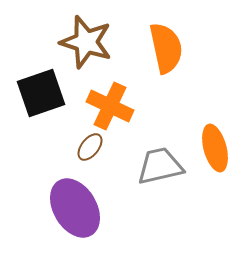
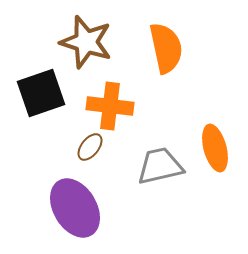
orange cross: rotated 18 degrees counterclockwise
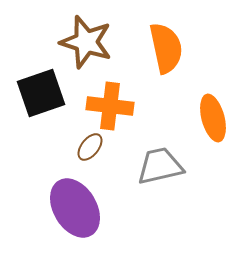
orange ellipse: moved 2 px left, 30 px up
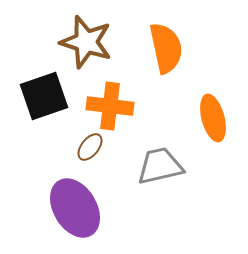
black square: moved 3 px right, 3 px down
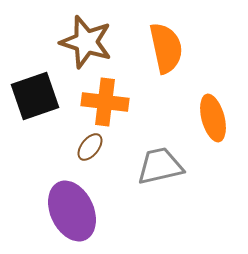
black square: moved 9 px left
orange cross: moved 5 px left, 4 px up
purple ellipse: moved 3 px left, 3 px down; rotated 6 degrees clockwise
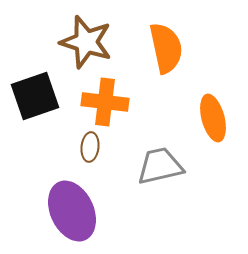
brown ellipse: rotated 32 degrees counterclockwise
